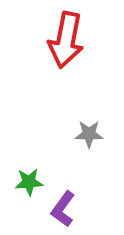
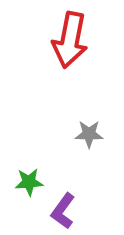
red arrow: moved 4 px right
purple L-shape: moved 2 px down
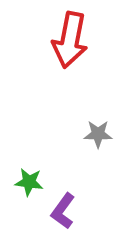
gray star: moved 9 px right
green star: rotated 12 degrees clockwise
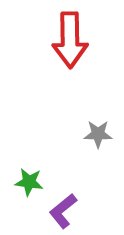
red arrow: rotated 12 degrees counterclockwise
purple L-shape: rotated 15 degrees clockwise
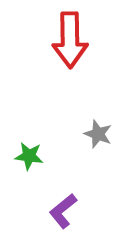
gray star: rotated 20 degrees clockwise
green star: moved 26 px up
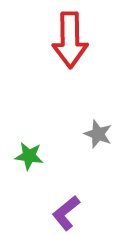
purple L-shape: moved 3 px right, 2 px down
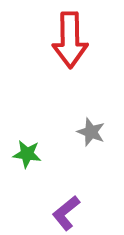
gray star: moved 7 px left, 2 px up
green star: moved 2 px left, 2 px up
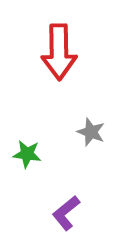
red arrow: moved 11 px left, 12 px down
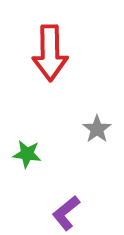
red arrow: moved 9 px left, 1 px down
gray star: moved 6 px right, 3 px up; rotated 16 degrees clockwise
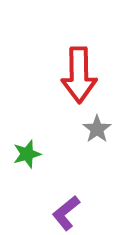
red arrow: moved 29 px right, 22 px down
green star: rotated 24 degrees counterclockwise
